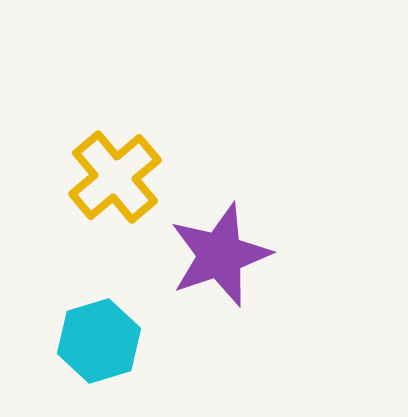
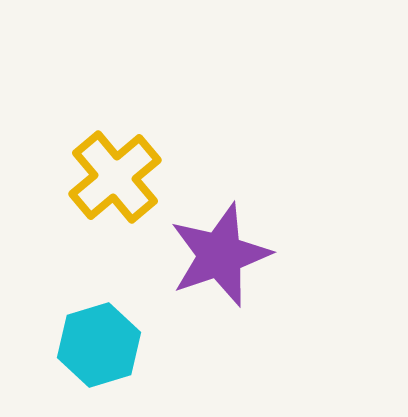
cyan hexagon: moved 4 px down
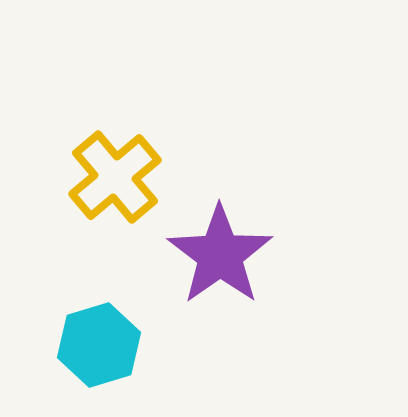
purple star: rotated 16 degrees counterclockwise
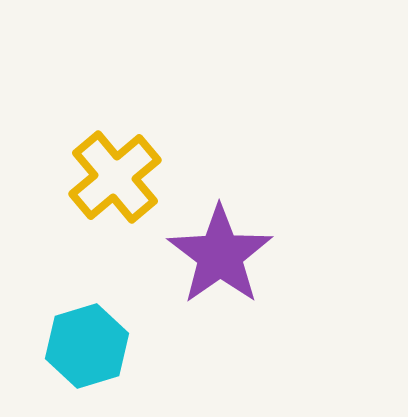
cyan hexagon: moved 12 px left, 1 px down
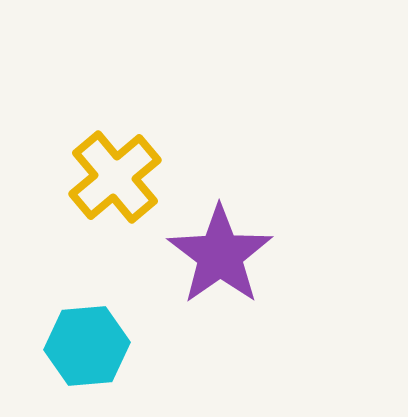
cyan hexagon: rotated 12 degrees clockwise
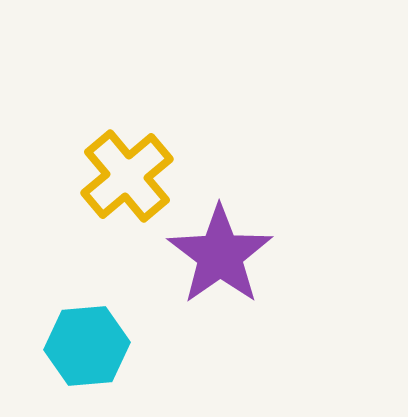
yellow cross: moved 12 px right, 1 px up
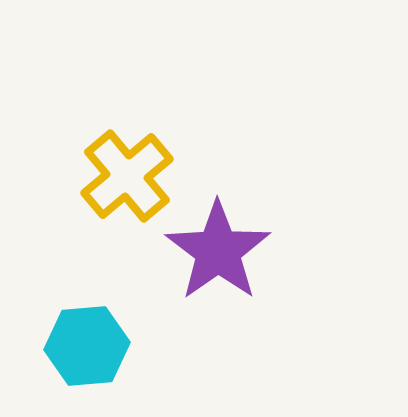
purple star: moved 2 px left, 4 px up
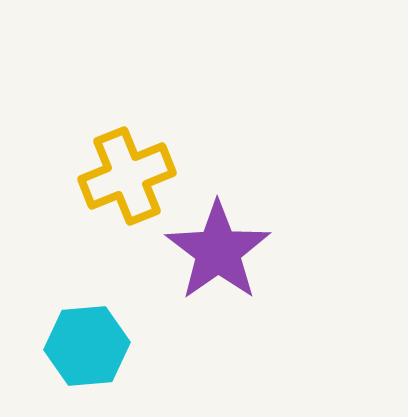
yellow cross: rotated 18 degrees clockwise
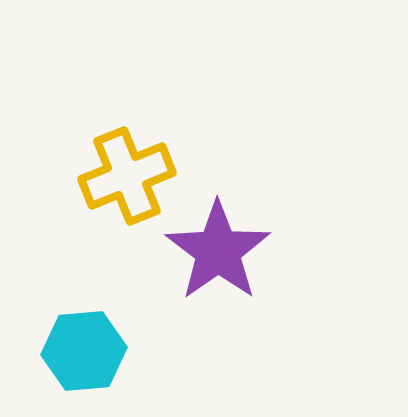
cyan hexagon: moved 3 px left, 5 px down
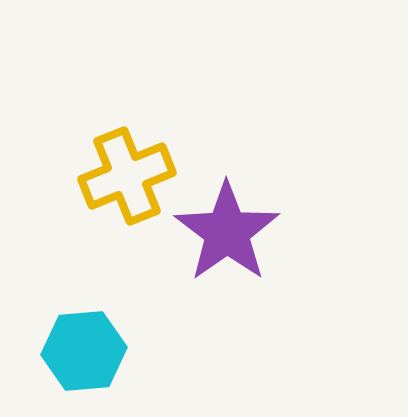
purple star: moved 9 px right, 19 px up
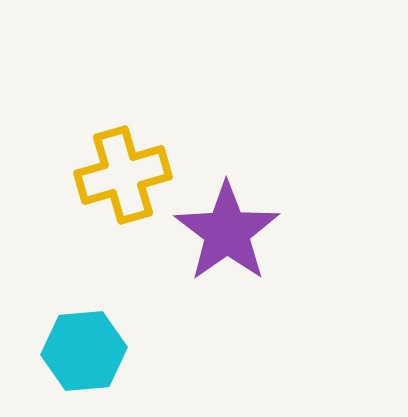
yellow cross: moved 4 px left, 1 px up; rotated 6 degrees clockwise
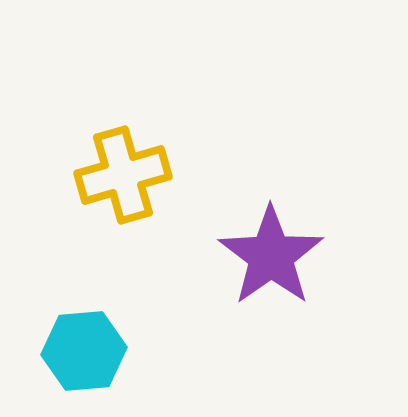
purple star: moved 44 px right, 24 px down
